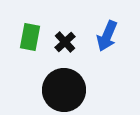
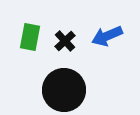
blue arrow: rotated 44 degrees clockwise
black cross: moved 1 px up
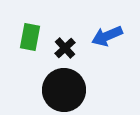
black cross: moved 7 px down
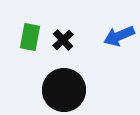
blue arrow: moved 12 px right
black cross: moved 2 px left, 8 px up
